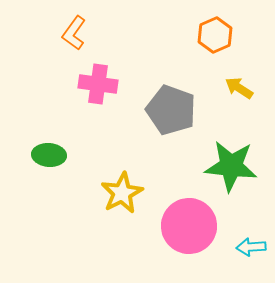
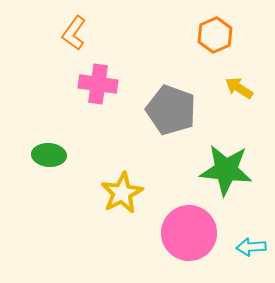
green star: moved 5 px left, 4 px down
pink circle: moved 7 px down
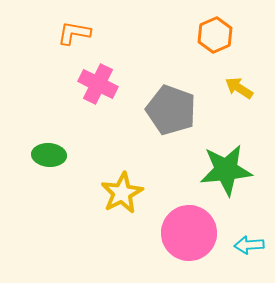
orange L-shape: rotated 64 degrees clockwise
pink cross: rotated 18 degrees clockwise
green star: rotated 12 degrees counterclockwise
cyan arrow: moved 2 px left, 2 px up
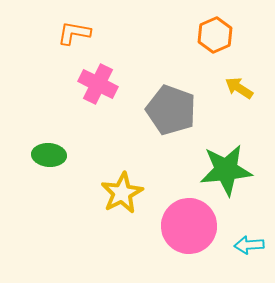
pink circle: moved 7 px up
